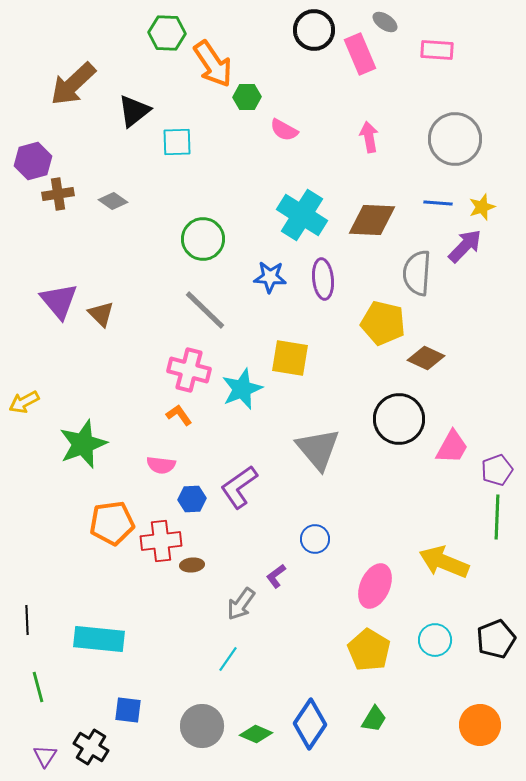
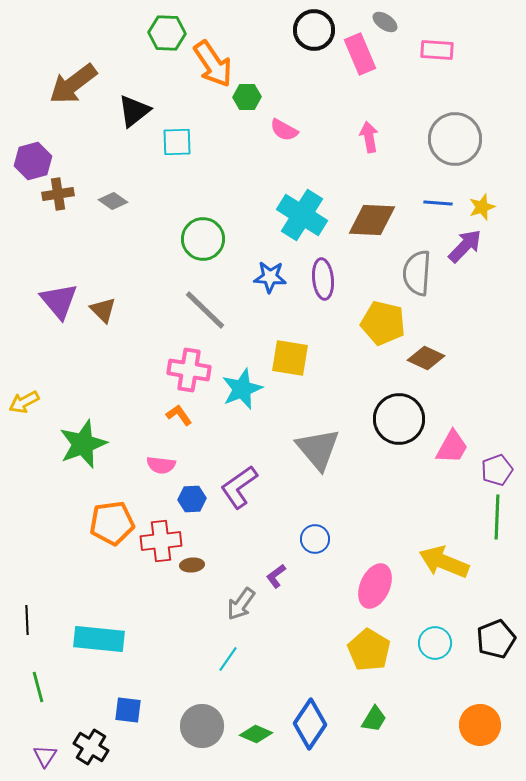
brown arrow at (73, 84): rotated 6 degrees clockwise
brown triangle at (101, 314): moved 2 px right, 4 px up
pink cross at (189, 370): rotated 6 degrees counterclockwise
cyan circle at (435, 640): moved 3 px down
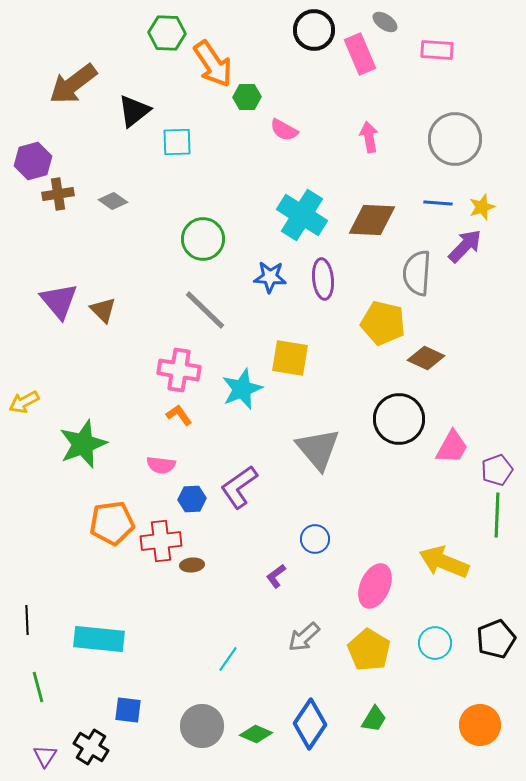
pink cross at (189, 370): moved 10 px left
green line at (497, 517): moved 2 px up
gray arrow at (241, 604): moved 63 px right, 33 px down; rotated 12 degrees clockwise
